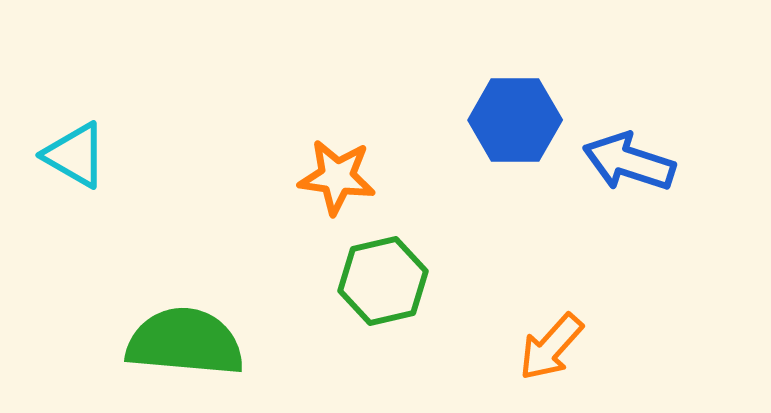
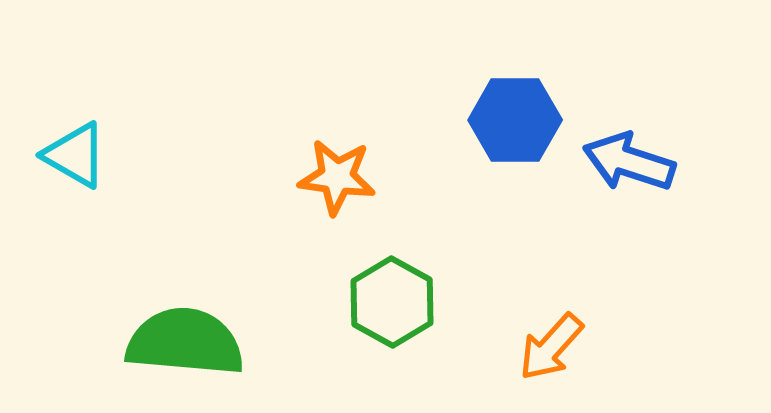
green hexagon: moved 9 px right, 21 px down; rotated 18 degrees counterclockwise
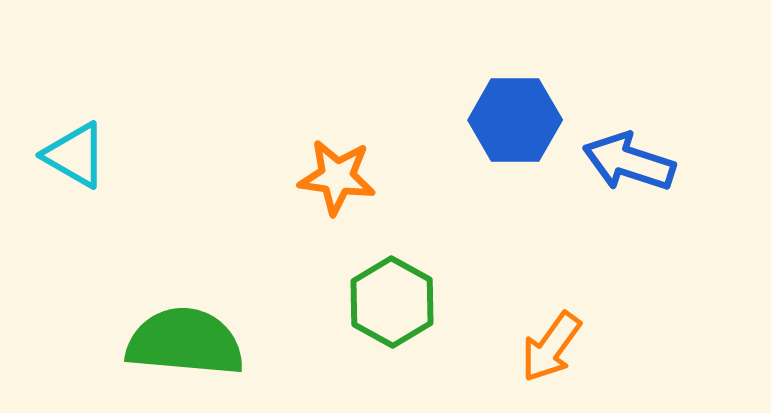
orange arrow: rotated 6 degrees counterclockwise
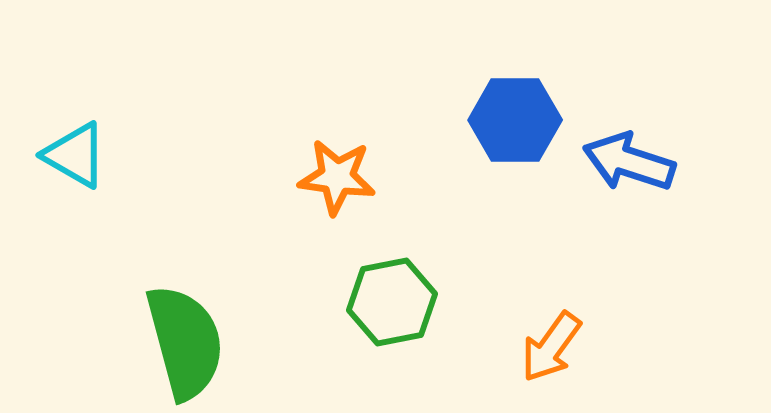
green hexagon: rotated 20 degrees clockwise
green semicircle: rotated 70 degrees clockwise
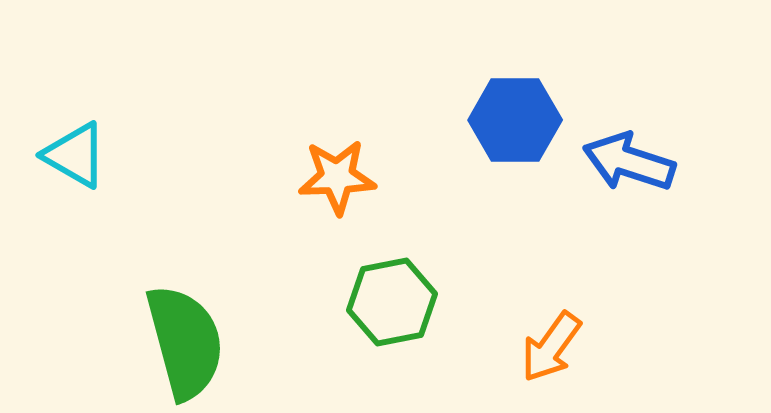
orange star: rotated 10 degrees counterclockwise
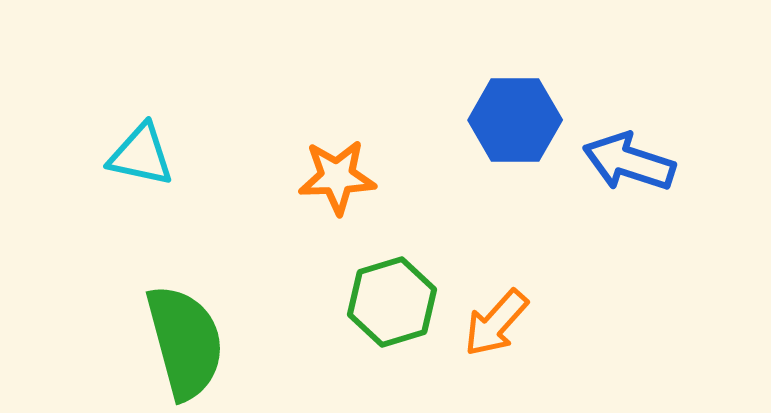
cyan triangle: moved 66 px right; rotated 18 degrees counterclockwise
green hexagon: rotated 6 degrees counterclockwise
orange arrow: moved 55 px left, 24 px up; rotated 6 degrees clockwise
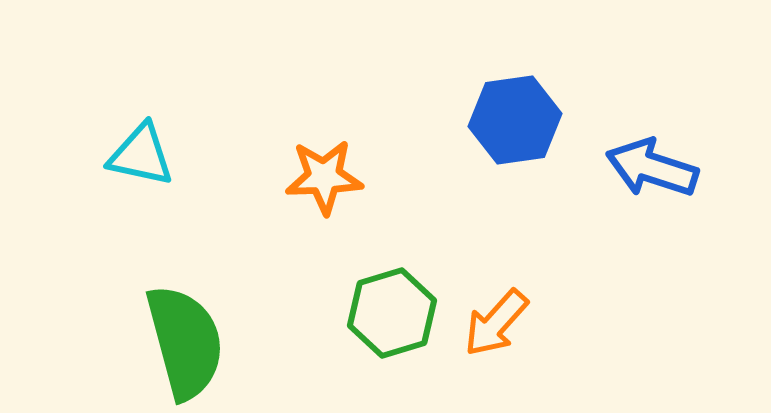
blue hexagon: rotated 8 degrees counterclockwise
blue arrow: moved 23 px right, 6 px down
orange star: moved 13 px left
green hexagon: moved 11 px down
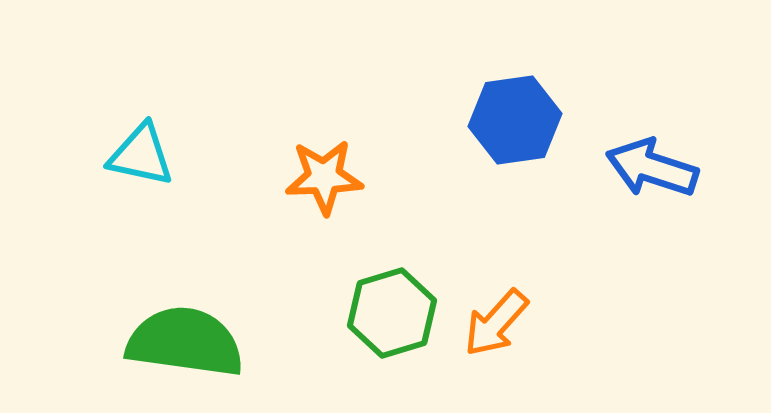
green semicircle: rotated 67 degrees counterclockwise
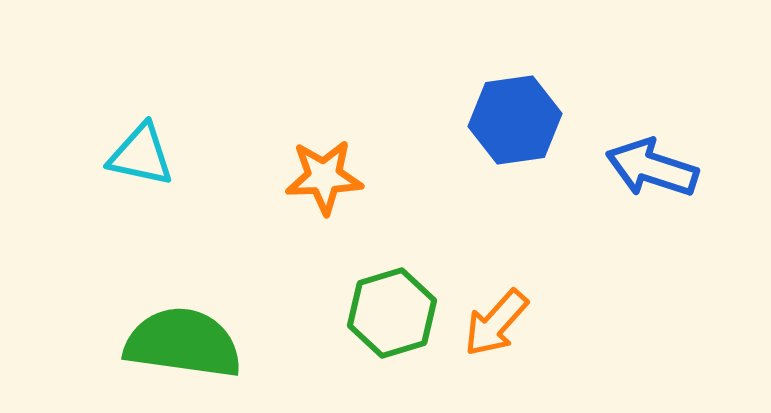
green semicircle: moved 2 px left, 1 px down
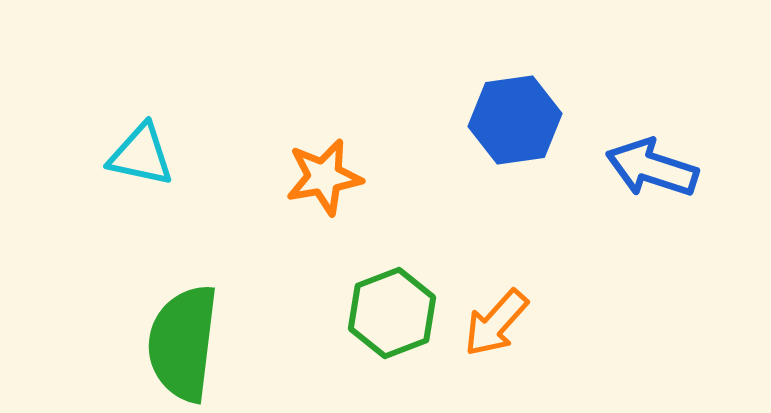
orange star: rotated 8 degrees counterclockwise
green hexagon: rotated 4 degrees counterclockwise
green semicircle: rotated 91 degrees counterclockwise
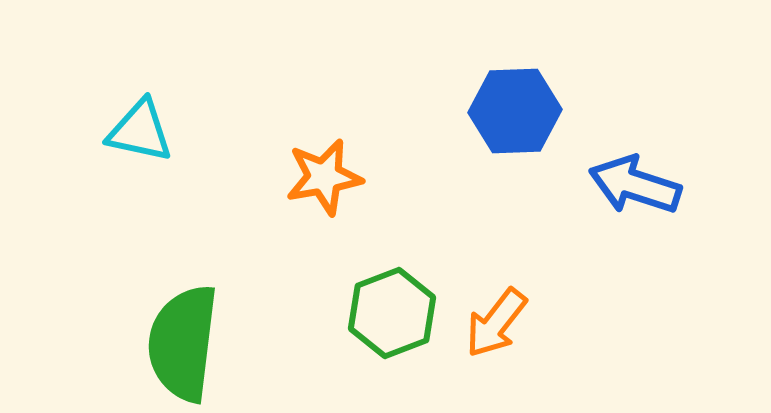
blue hexagon: moved 9 px up; rotated 6 degrees clockwise
cyan triangle: moved 1 px left, 24 px up
blue arrow: moved 17 px left, 17 px down
orange arrow: rotated 4 degrees counterclockwise
